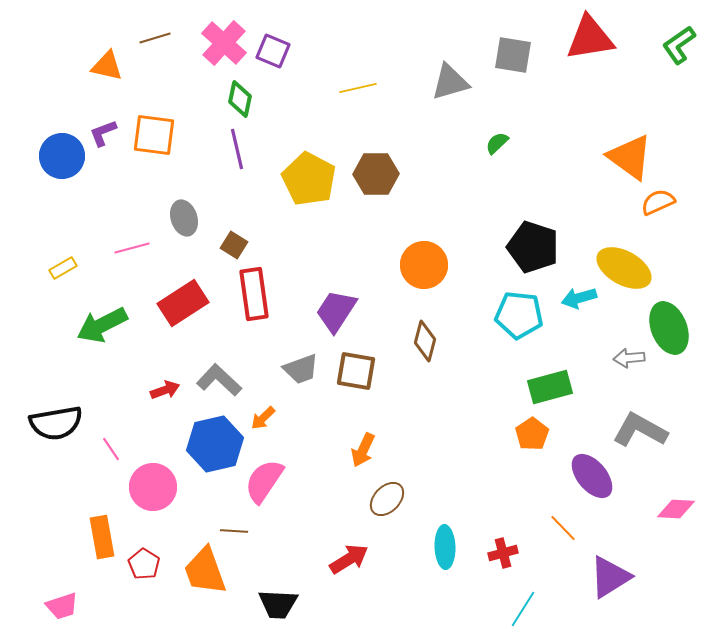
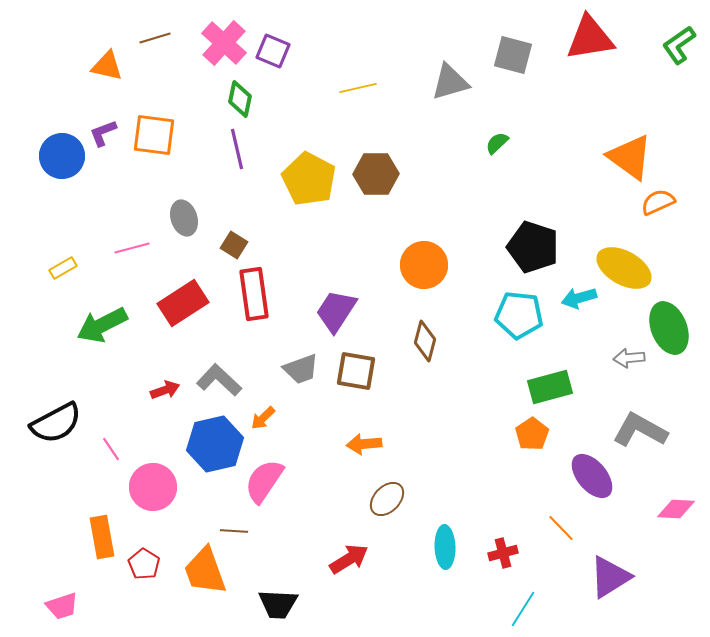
gray square at (513, 55): rotated 6 degrees clockwise
black semicircle at (56, 423): rotated 18 degrees counterclockwise
orange arrow at (363, 450): moved 1 px right, 6 px up; rotated 60 degrees clockwise
orange line at (563, 528): moved 2 px left
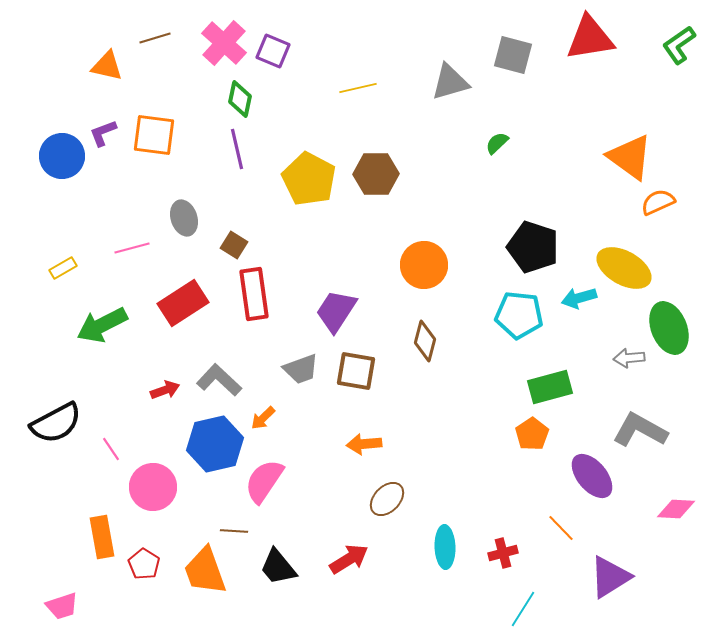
black trapezoid at (278, 604): moved 37 px up; rotated 48 degrees clockwise
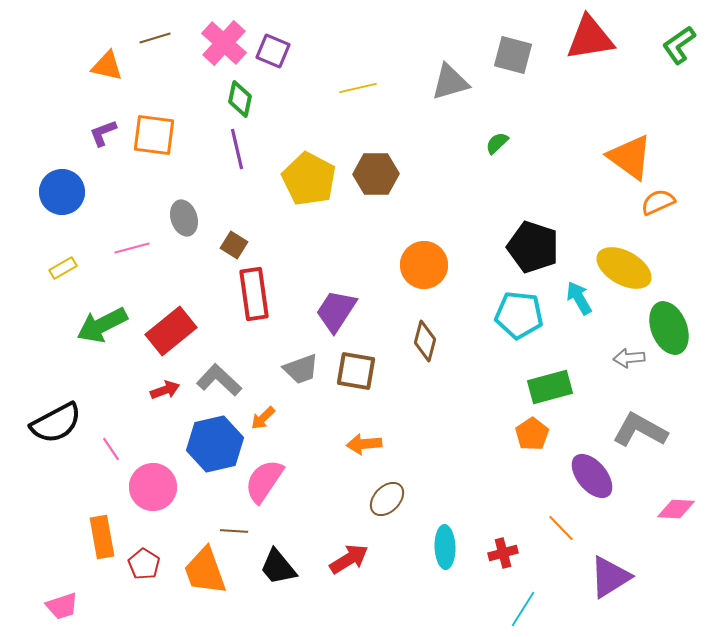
blue circle at (62, 156): moved 36 px down
cyan arrow at (579, 298): rotated 76 degrees clockwise
red rectangle at (183, 303): moved 12 px left, 28 px down; rotated 6 degrees counterclockwise
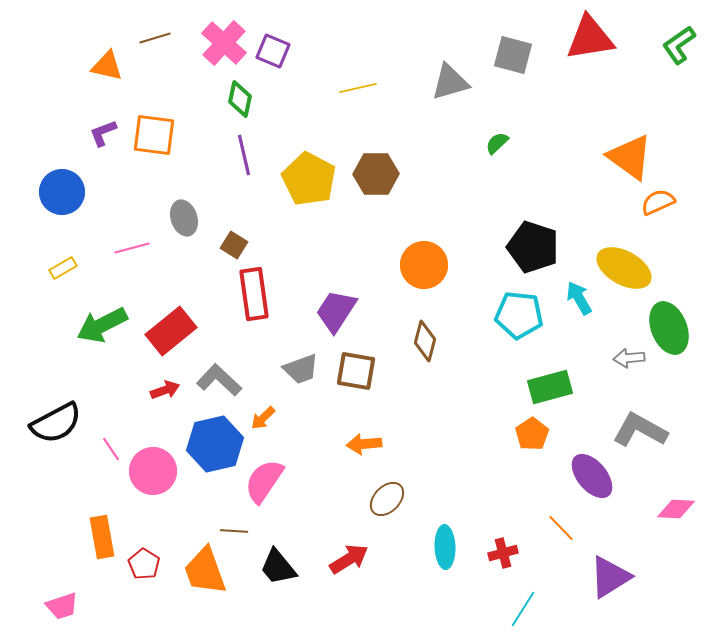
purple line at (237, 149): moved 7 px right, 6 px down
pink circle at (153, 487): moved 16 px up
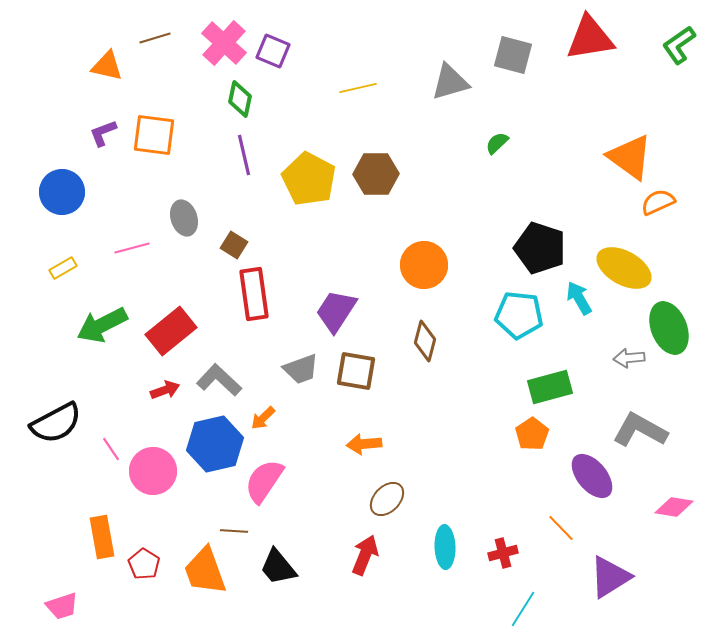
black pentagon at (533, 247): moved 7 px right, 1 px down
pink diamond at (676, 509): moved 2 px left, 2 px up; rotated 6 degrees clockwise
red arrow at (349, 559): moved 16 px right, 4 px up; rotated 36 degrees counterclockwise
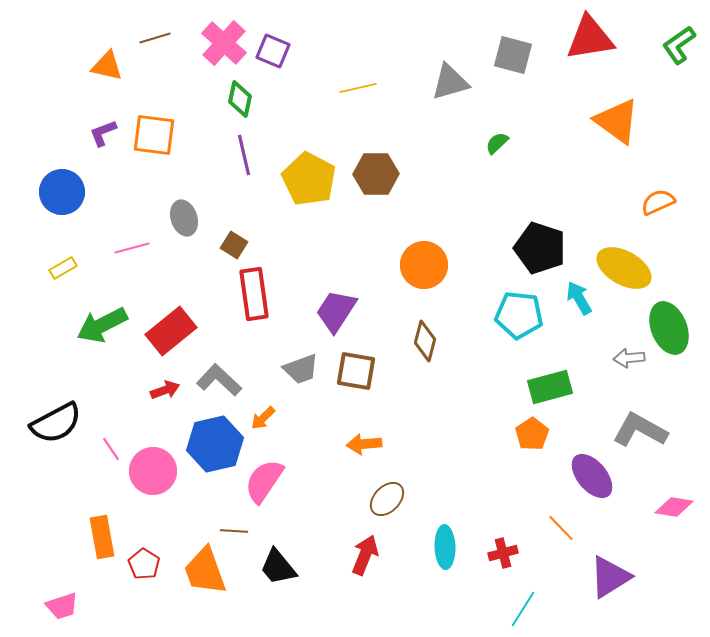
orange triangle at (630, 157): moved 13 px left, 36 px up
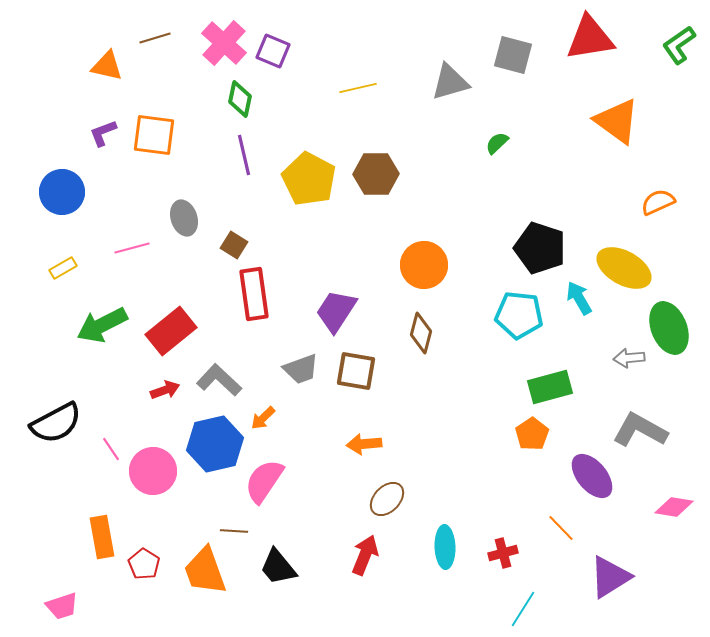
brown diamond at (425, 341): moved 4 px left, 8 px up
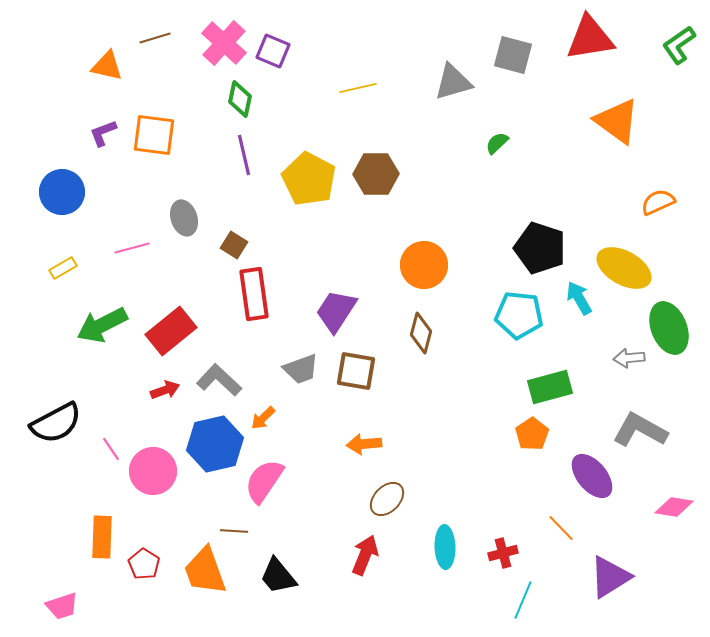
gray triangle at (450, 82): moved 3 px right
orange rectangle at (102, 537): rotated 12 degrees clockwise
black trapezoid at (278, 567): moved 9 px down
cyan line at (523, 609): moved 9 px up; rotated 9 degrees counterclockwise
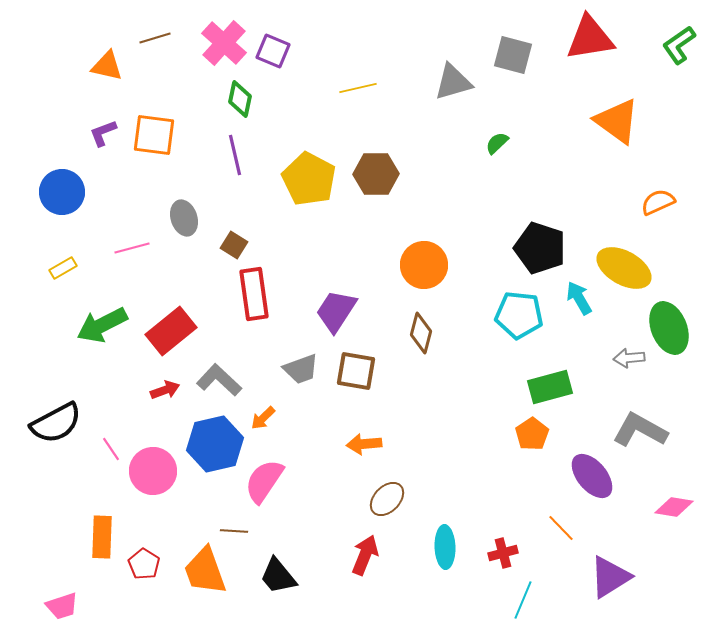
purple line at (244, 155): moved 9 px left
